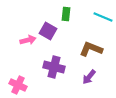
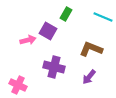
green rectangle: rotated 24 degrees clockwise
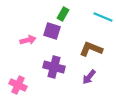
green rectangle: moved 3 px left
purple square: moved 4 px right; rotated 12 degrees counterclockwise
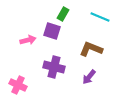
cyan line: moved 3 px left
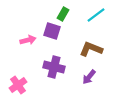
cyan line: moved 4 px left, 2 px up; rotated 60 degrees counterclockwise
pink cross: rotated 30 degrees clockwise
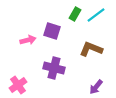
green rectangle: moved 12 px right
purple cross: moved 1 px down
purple arrow: moved 7 px right, 10 px down
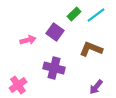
green rectangle: moved 1 px left; rotated 16 degrees clockwise
purple square: moved 3 px right, 1 px down; rotated 18 degrees clockwise
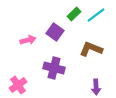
purple arrow: rotated 42 degrees counterclockwise
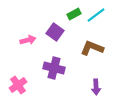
green rectangle: rotated 16 degrees clockwise
brown L-shape: moved 1 px right, 1 px up
